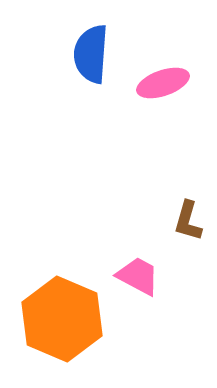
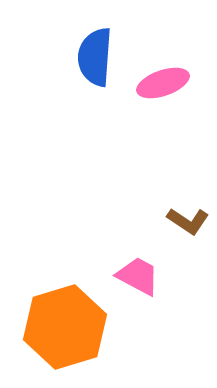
blue semicircle: moved 4 px right, 3 px down
brown L-shape: rotated 72 degrees counterclockwise
orange hexagon: moved 3 px right, 8 px down; rotated 20 degrees clockwise
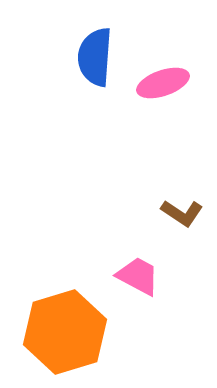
brown L-shape: moved 6 px left, 8 px up
orange hexagon: moved 5 px down
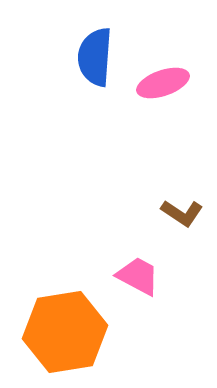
orange hexagon: rotated 8 degrees clockwise
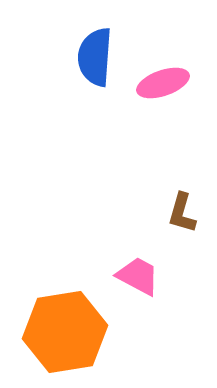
brown L-shape: rotated 72 degrees clockwise
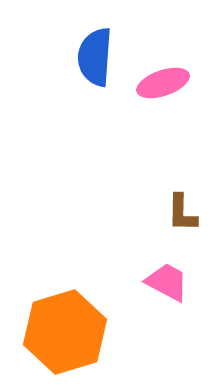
brown L-shape: rotated 15 degrees counterclockwise
pink trapezoid: moved 29 px right, 6 px down
orange hexagon: rotated 8 degrees counterclockwise
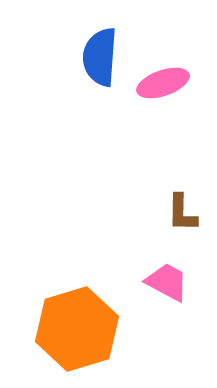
blue semicircle: moved 5 px right
orange hexagon: moved 12 px right, 3 px up
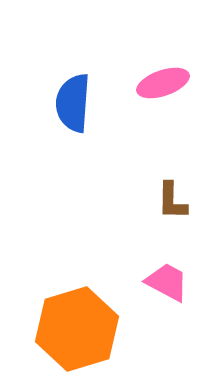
blue semicircle: moved 27 px left, 46 px down
brown L-shape: moved 10 px left, 12 px up
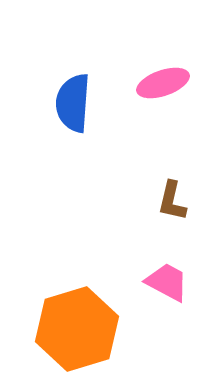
brown L-shape: rotated 12 degrees clockwise
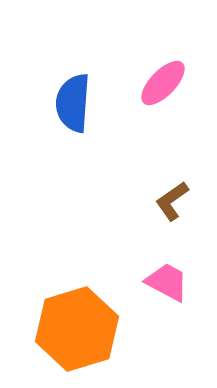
pink ellipse: rotated 27 degrees counterclockwise
brown L-shape: rotated 42 degrees clockwise
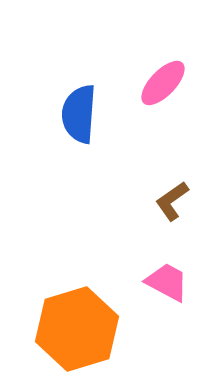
blue semicircle: moved 6 px right, 11 px down
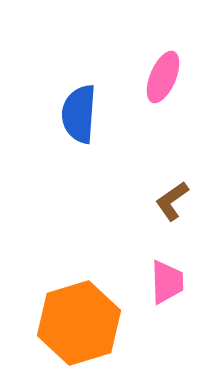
pink ellipse: moved 6 px up; rotated 21 degrees counterclockwise
pink trapezoid: rotated 60 degrees clockwise
orange hexagon: moved 2 px right, 6 px up
